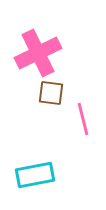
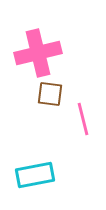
pink cross: rotated 12 degrees clockwise
brown square: moved 1 px left, 1 px down
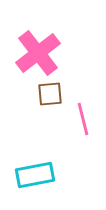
pink cross: rotated 24 degrees counterclockwise
brown square: rotated 12 degrees counterclockwise
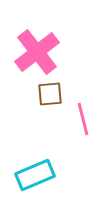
pink cross: moved 1 px left, 1 px up
cyan rectangle: rotated 12 degrees counterclockwise
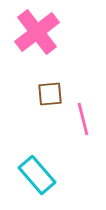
pink cross: moved 20 px up
cyan rectangle: moved 2 px right; rotated 72 degrees clockwise
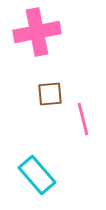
pink cross: rotated 27 degrees clockwise
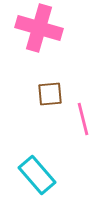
pink cross: moved 2 px right, 4 px up; rotated 27 degrees clockwise
